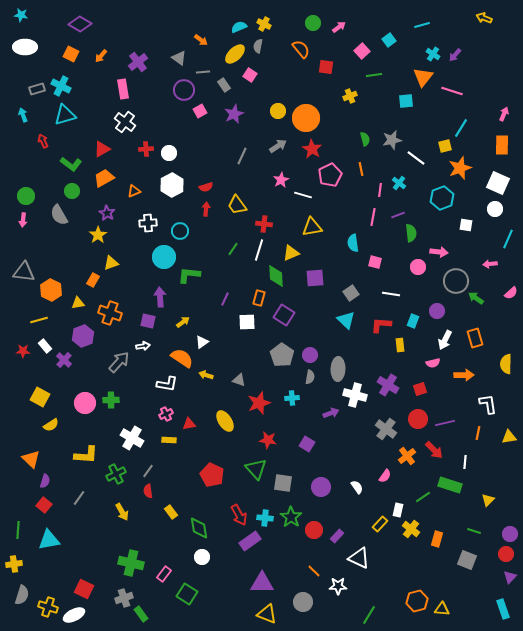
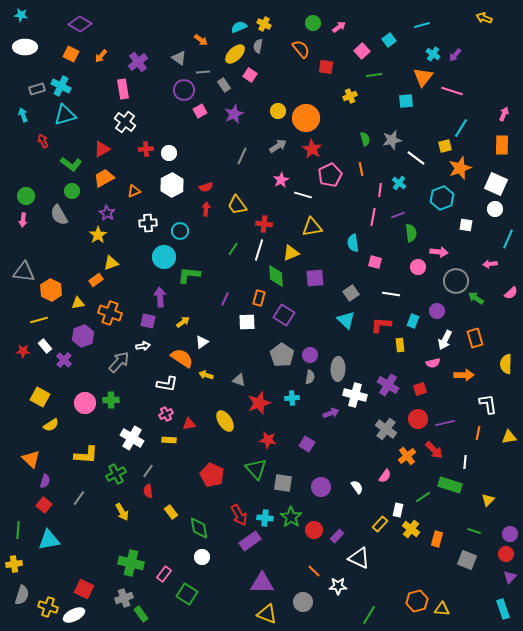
white square at (498, 183): moved 2 px left, 1 px down
orange rectangle at (93, 280): moved 3 px right; rotated 24 degrees clockwise
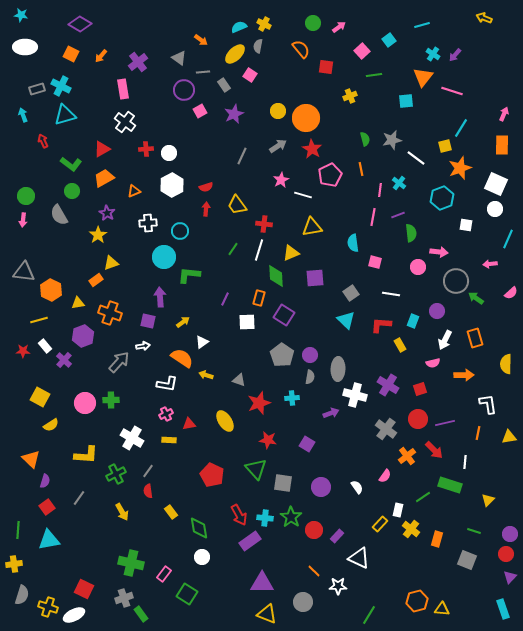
yellow rectangle at (400, 345): rotated 24 degrees counterclockwise
red square at (44, 505): moved 3 px right, 2 px down; rotated 14 degrees clockwise
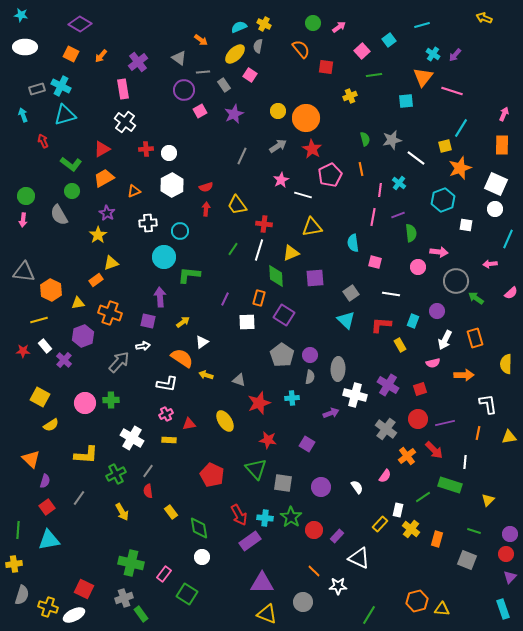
cyan hexagon at (442, 198): moved 1 px right, 2 px down
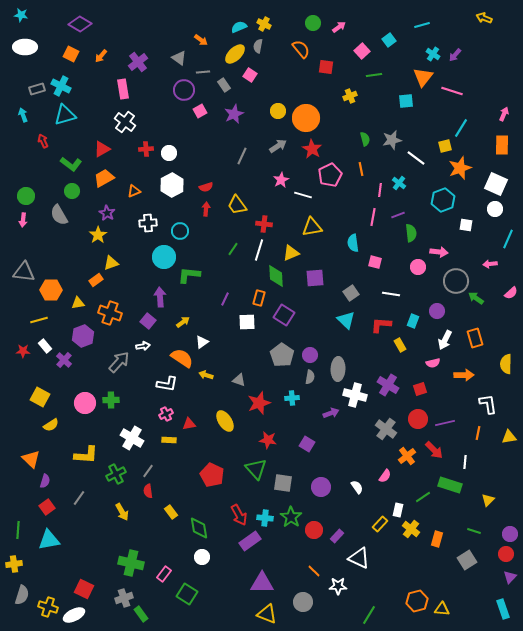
orange hexagon at (51, 290): rotated 25 degrees counterclockwise
purple square at (148, 321): rotated 28 degrees clockwise
gray square at (467, 560): rotated 36 degrees clockwise
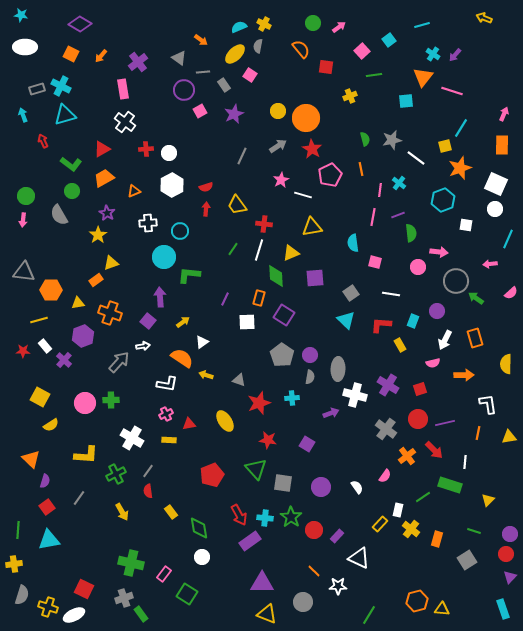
red pentagon at (212, 475): rotated 25 degrees clockwise
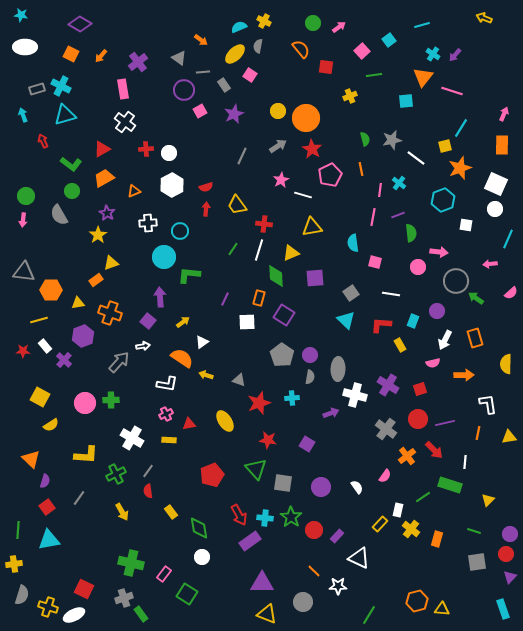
yellow cross at (264, 24): moved 3 px up
gray square at (467, 560): moved 10 px right, 2 px down; rotated 24 degrees clockwise
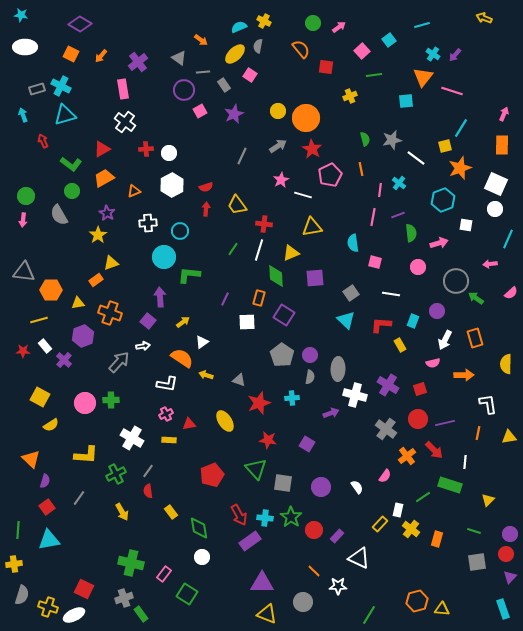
pink arrow at (439, 252): moved 9 px up; rotated 24 degrees counterclockwise
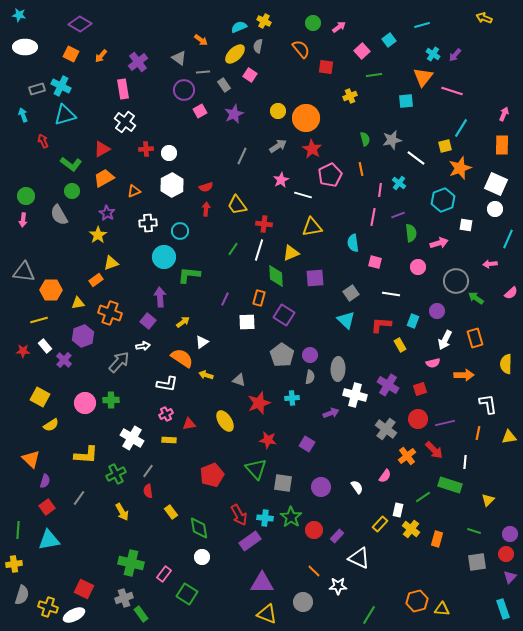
cyan star at (21, 15): moved 2 px left
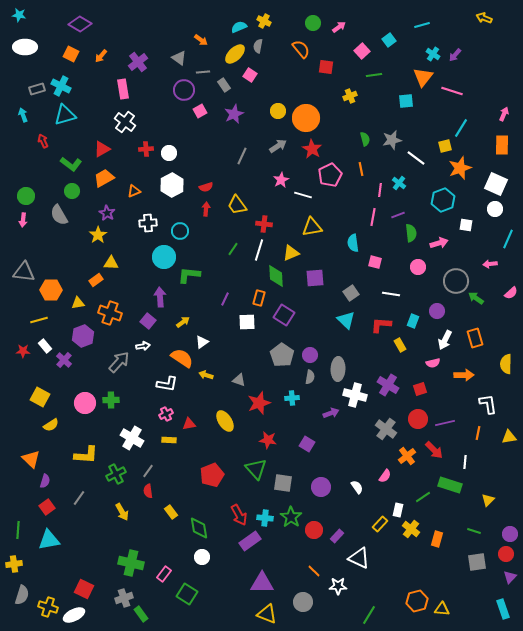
yellow triangle at (111, 263): rotated 21 degrees clockwise
